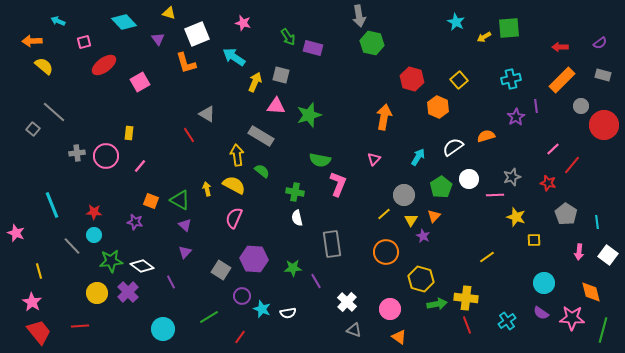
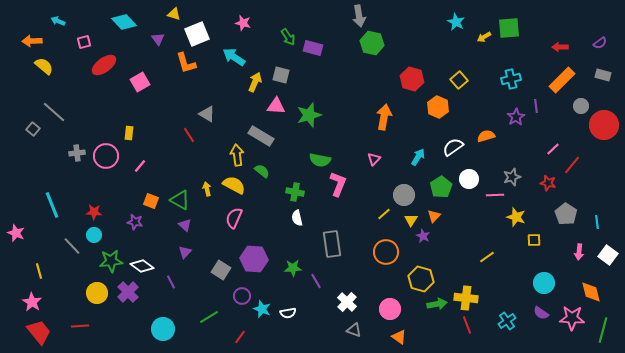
yellow triangle at (169, 13): moved 5 px right, 1 px down
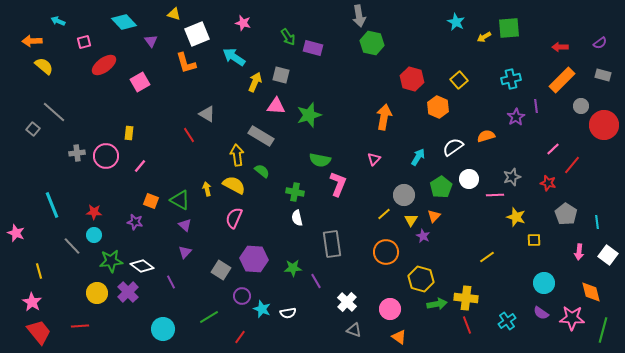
purple triangle at (158, 39): moved 7 px left, 2 px down
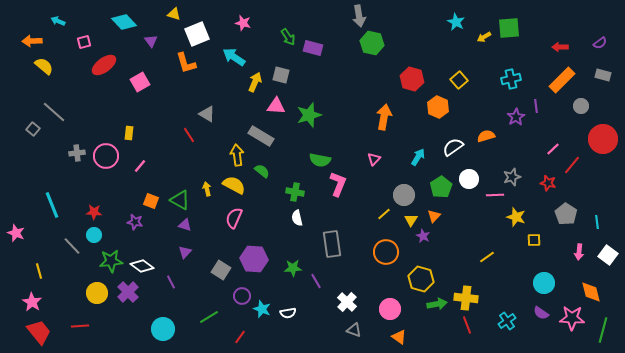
red circle at (604, 125): moved 1 px left, 14 px down
purple triangle at (185, 225): rotated 24 degrees counterclockwise
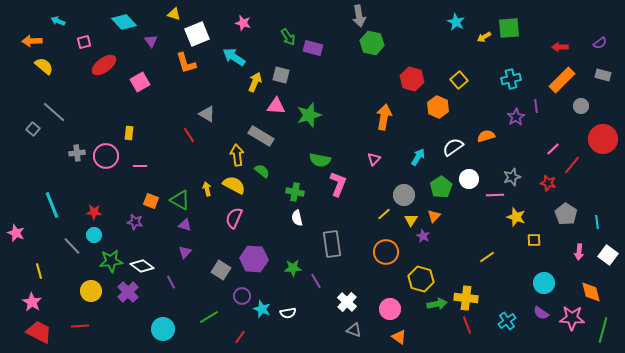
pink line at (140, 166): rotated 48 degrees clockwise
yellow circle at (97, 293): moved 6 px left, 2 px up
red trapezoid at (39, 332): rotated 24 degrees counterclockwise
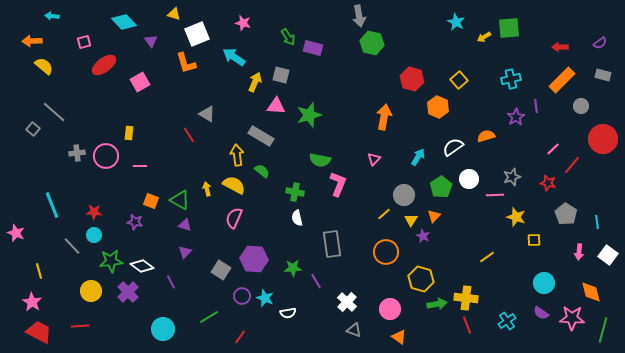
cyan arrow at (58, 21): moved 6 px left, 5 px up; rotated 16 degrees counterclockwise
cyan star at (262, 309): moved 3 px right, 11 px up
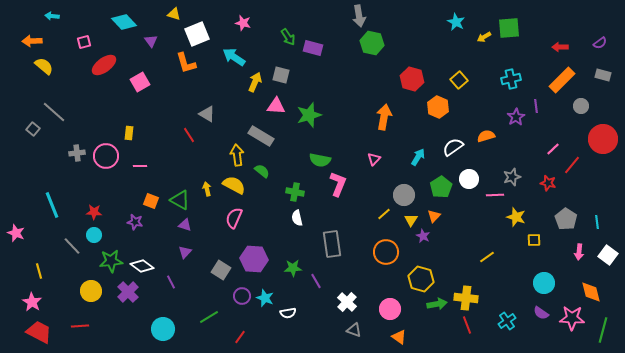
gray pentagon at (566, 214): moved 5 px down
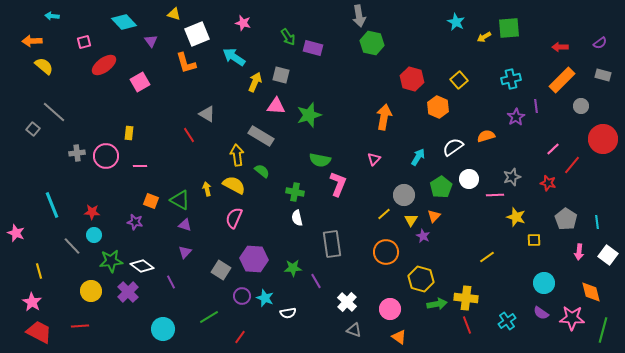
red star at (94, 212): moved 2 px left
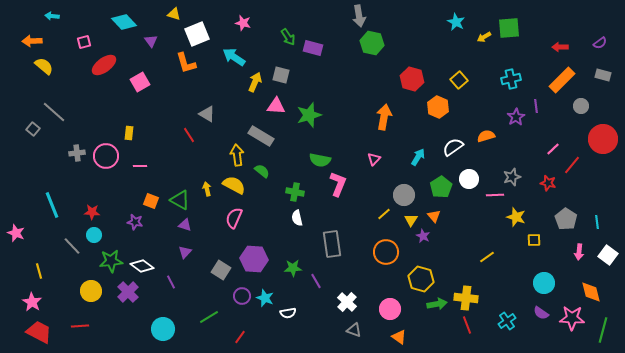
orange triangle at (434, 216): rotated 24 degrees counterclockwise
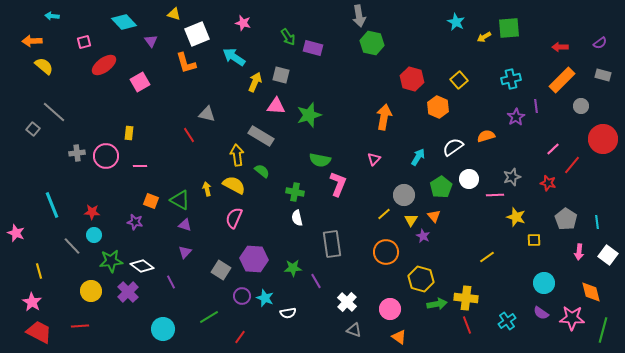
gray triangle at (207, 114): rotated 18 degrees counterclockwise
